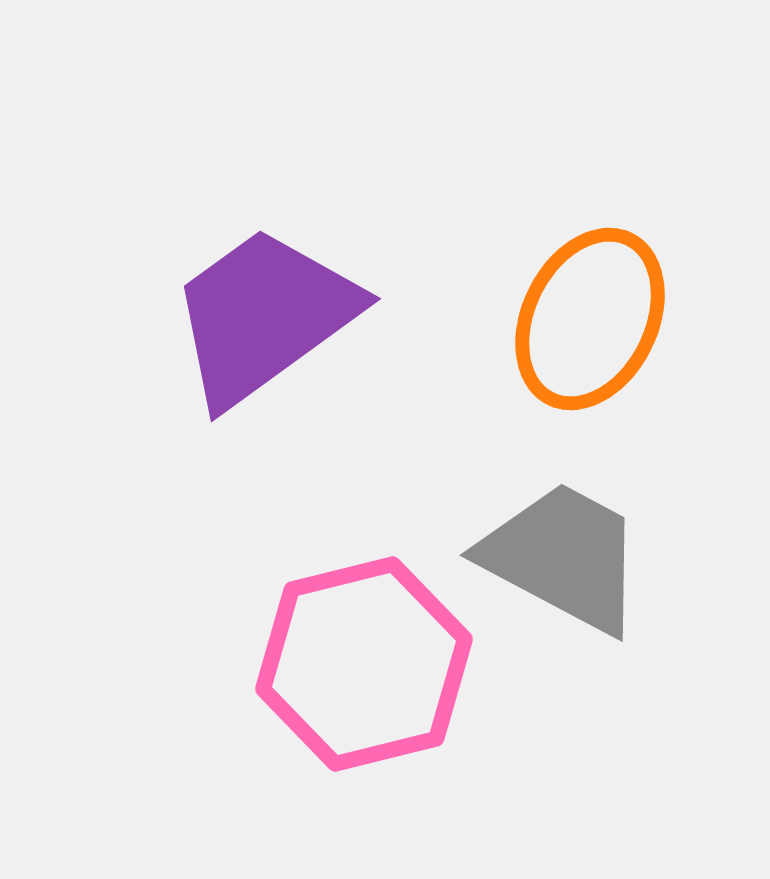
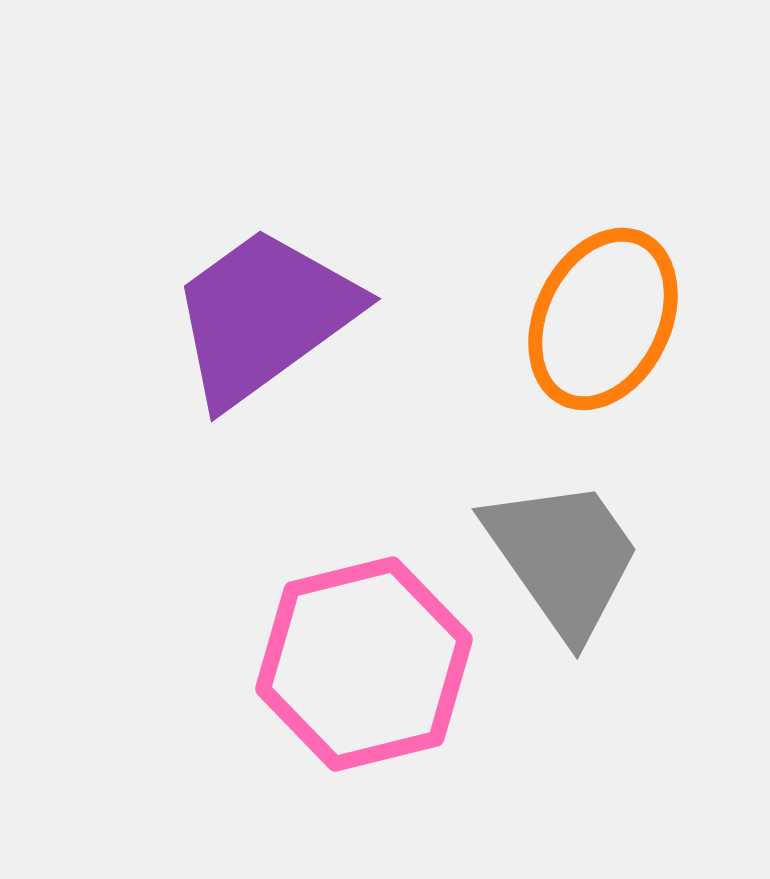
orange ellipse: moved 13 px right
gray trapezoid: rotated 27 degrees clockwise
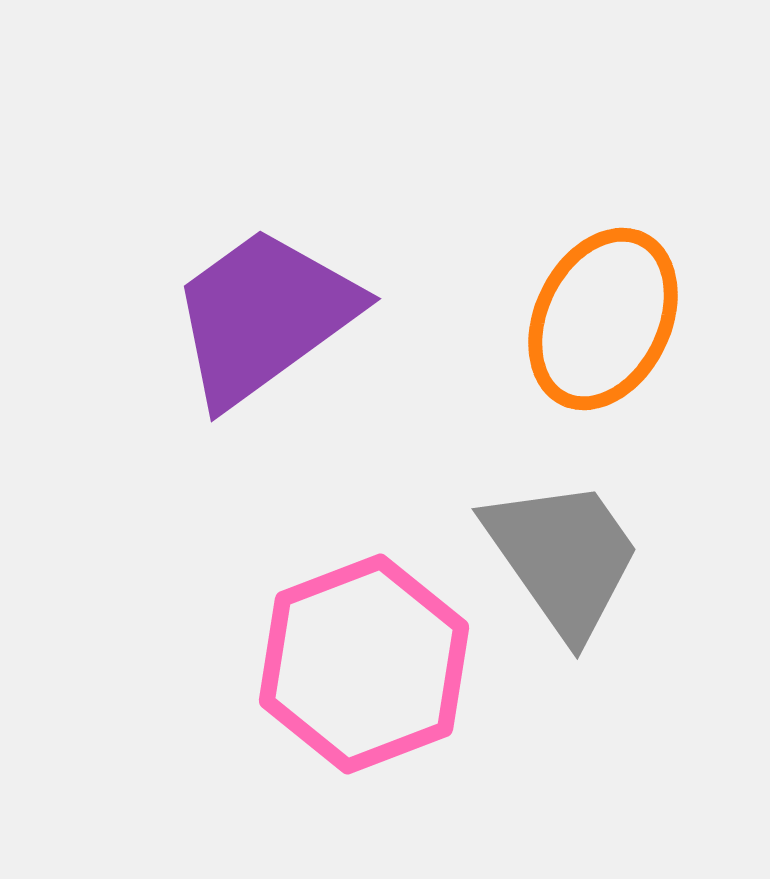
pink hexagon: rotated 7 degrees counterclockwise
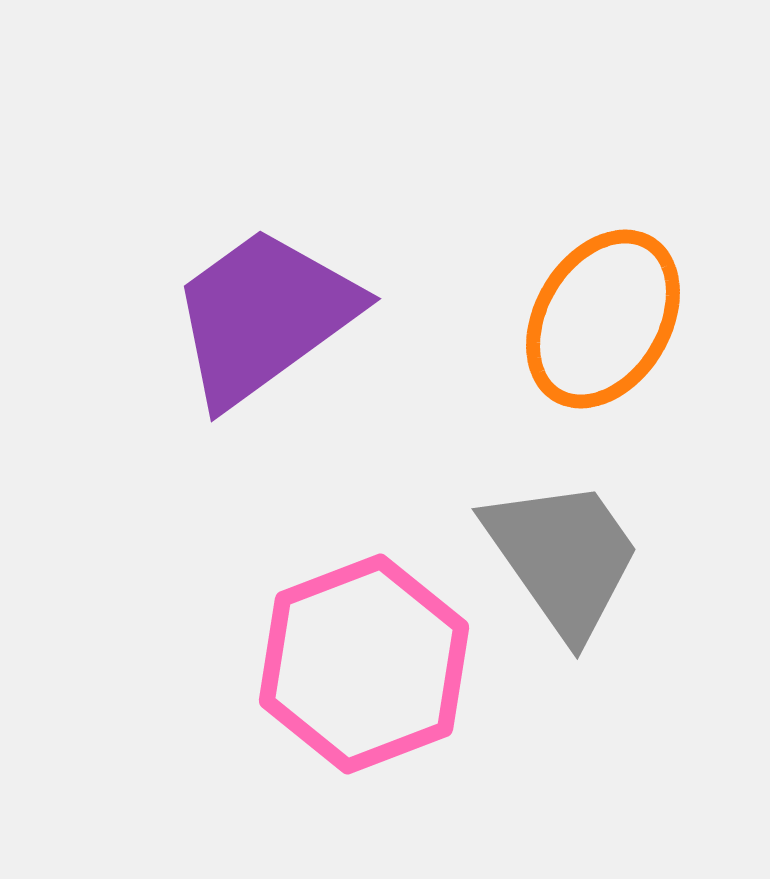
orange ellipse: rotated 5 degrees clockwise
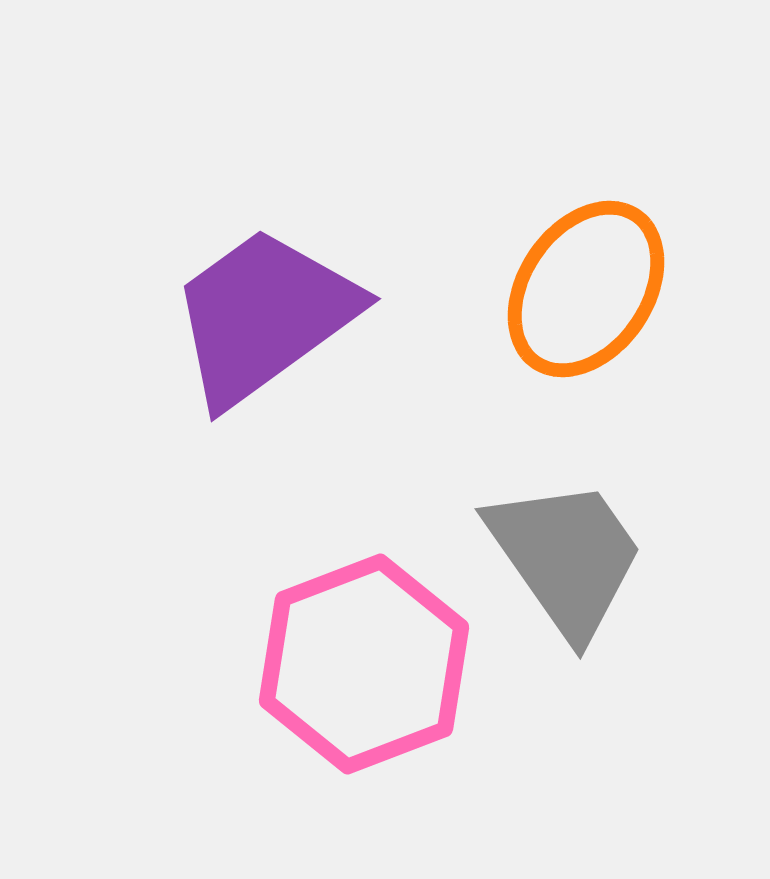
orange ellipse: moved 17 px left, 30 px up; rotated 3 degrees clockwise
gray trapezoid: moved 3 px right
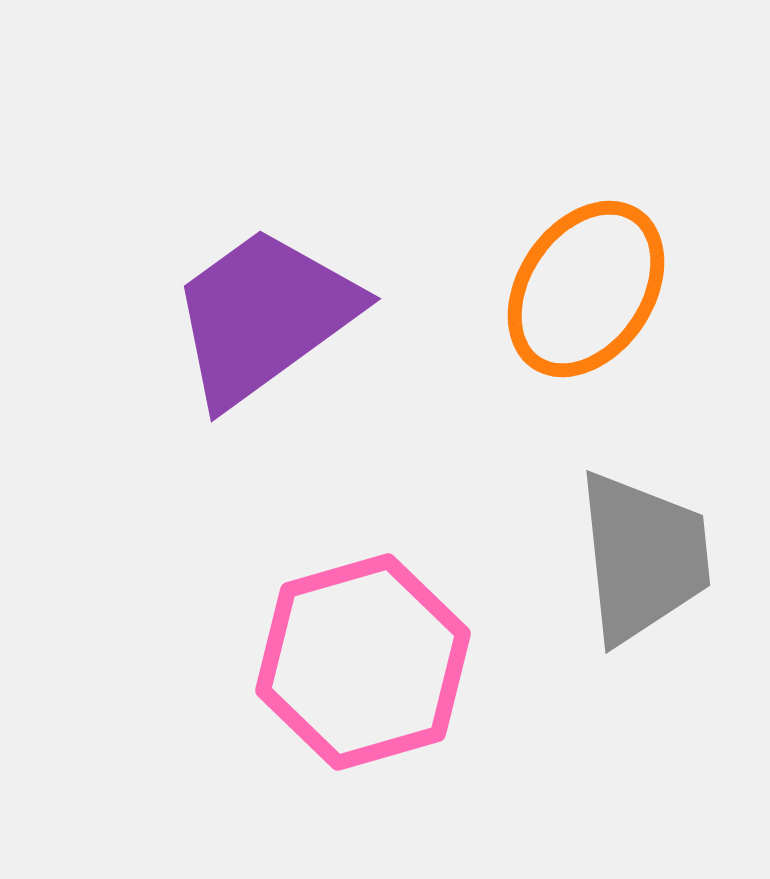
gray trapezoid: moved 77 px right; rotated 29 degrees clockwise
pink hexagon: moved 1 px left, 2 px up; rotated 5 degrees clockwise
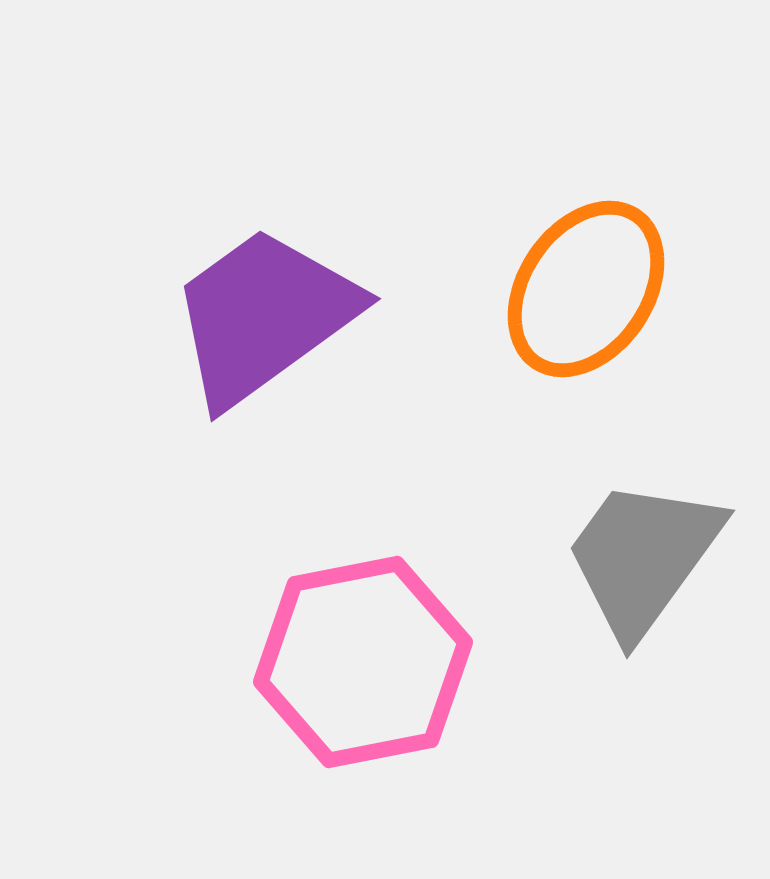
gray trapezoid: rotated 138 degrees counterclockwise
pink hexagon: rotated 5 degrees clockwise
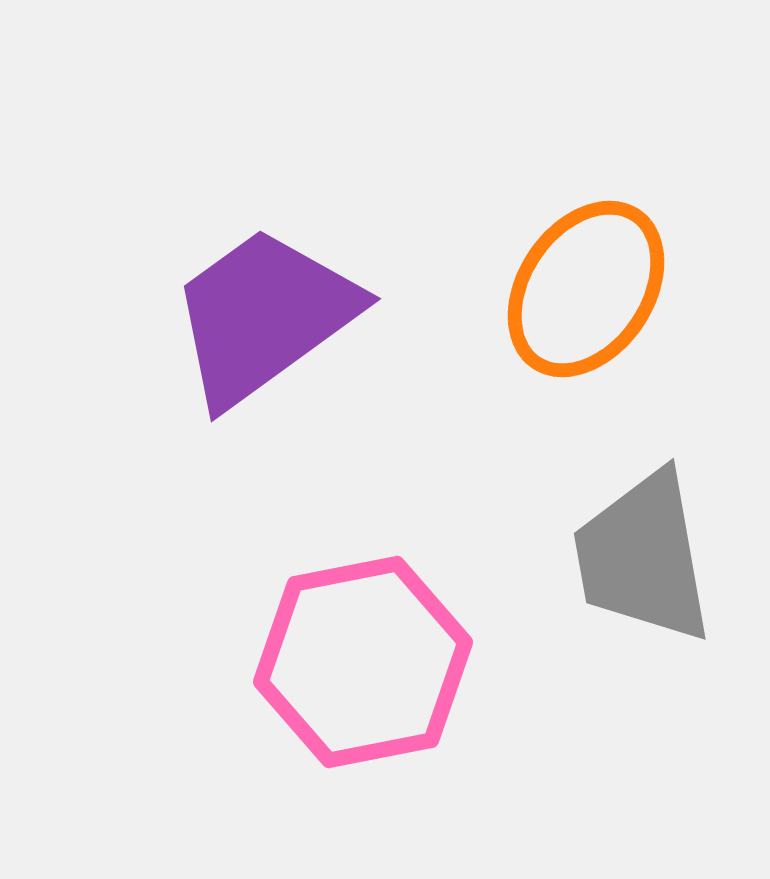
gray trapezoid: rotated 46 degrees counterclockwise
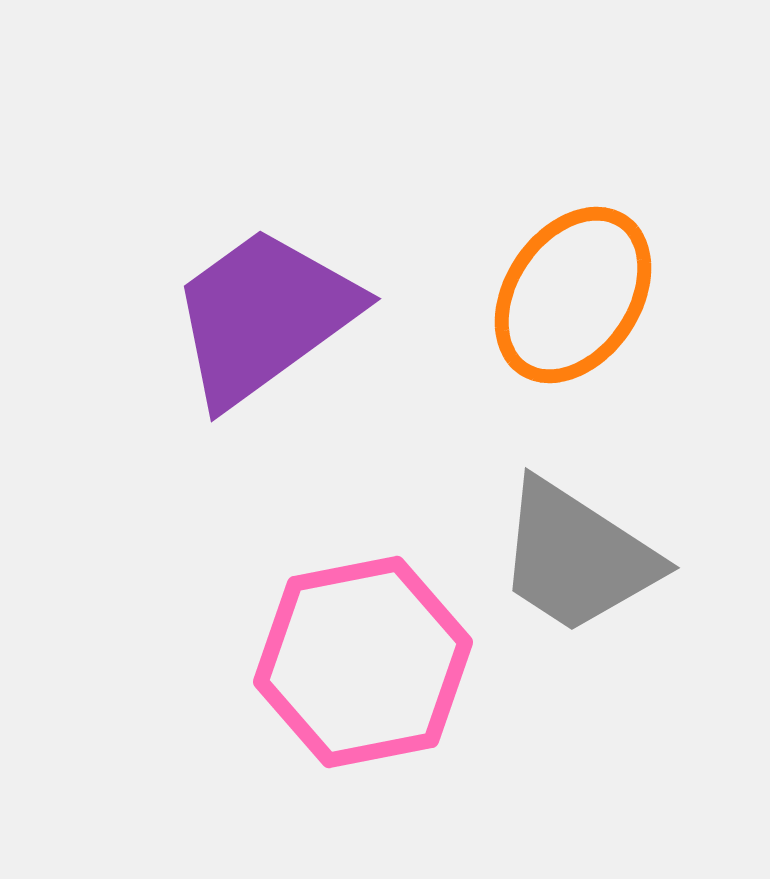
orange ellipse: moved 13 px left, 6 px down
gray trapezoid: moved 66 px left; rotated 47 degrees counterclockwise
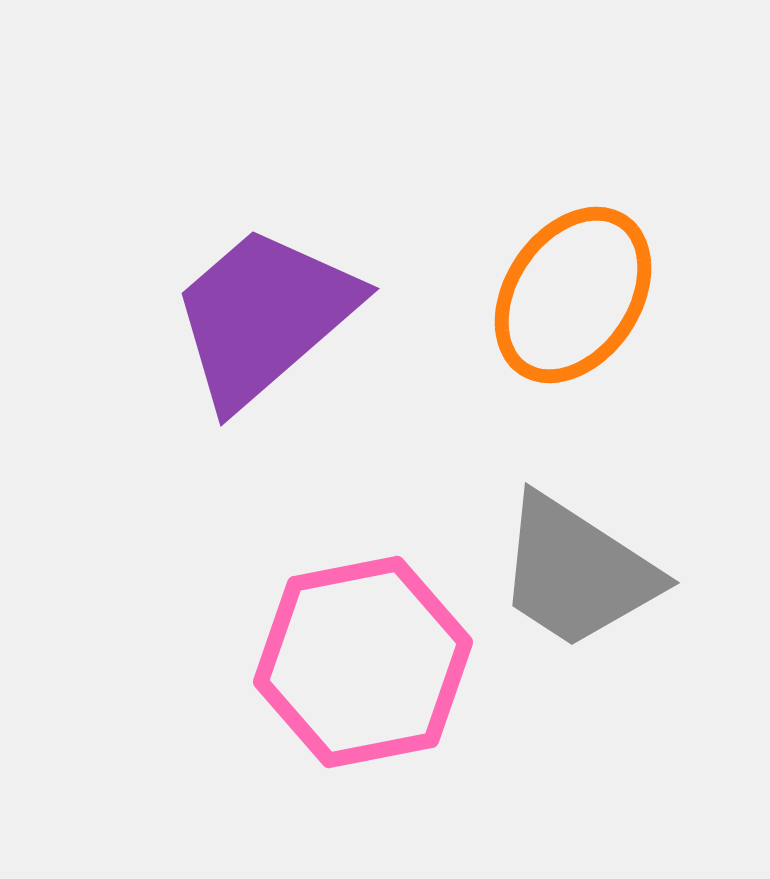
purple trapezoid: rotated 5 degrees counterclockwise
gray trapezoid: moved 15 px down
